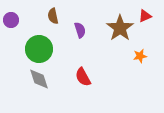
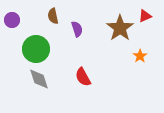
purple circle: moved 1 px right
purple semicircle: moved 3 px left, 1 px up
green circle: moved 3 px left
orange star: rotated 24 degrees counterclockwise
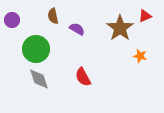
purple semicircle: rotated 42 degrees counterclockwise
orange star: rotated 24 degrees counterclockwise
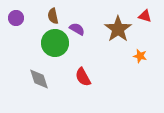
red triangle: rotated 40 degrees clockwise
purple circle: moved 4 px right, 2 px up
brown star: moved 2 px left, 1 px down
green circle: moved 19 px right, 6 px up
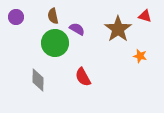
purple circle: moved 1 px up
gray diamond: moved 1 px left, 1 px down; rotated 20 degrees clockwise
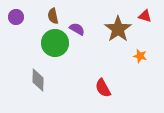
red semicircle: moved 20 px right, 11 px down
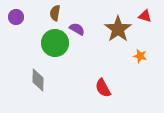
brown semicircle: moved 2 px right, 3 px up; rotated 21 degrees clockwise
